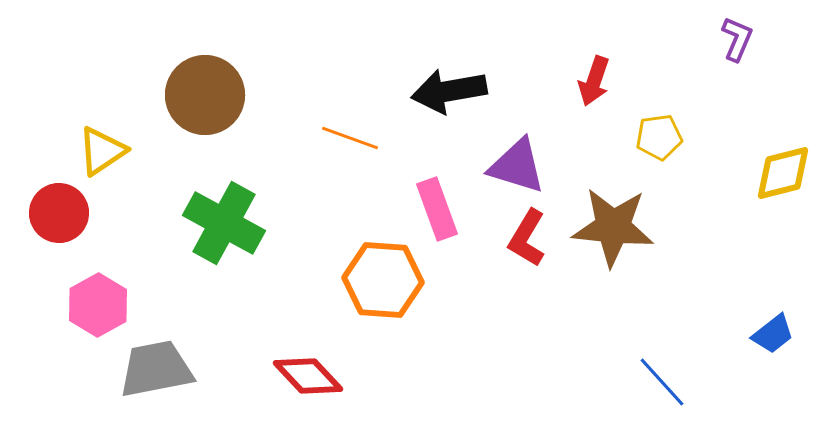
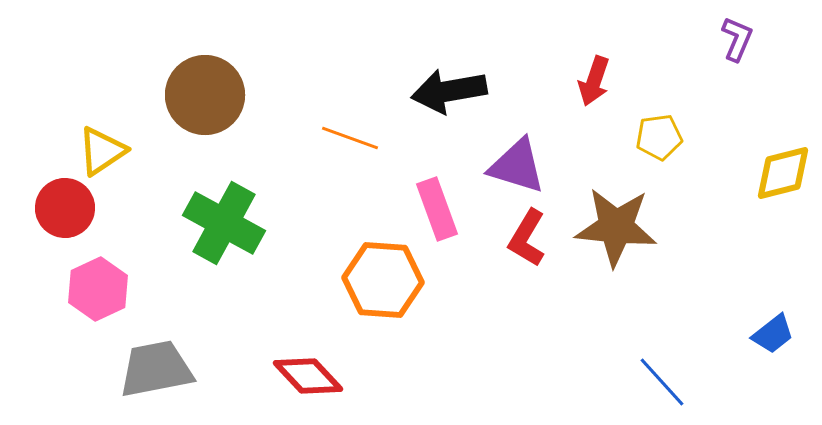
red circle: moved 6 px right, 5 px up
brown star: moved 3 px right
pink hexagon: moved 16 px up; rotated 4 degrees clockwise
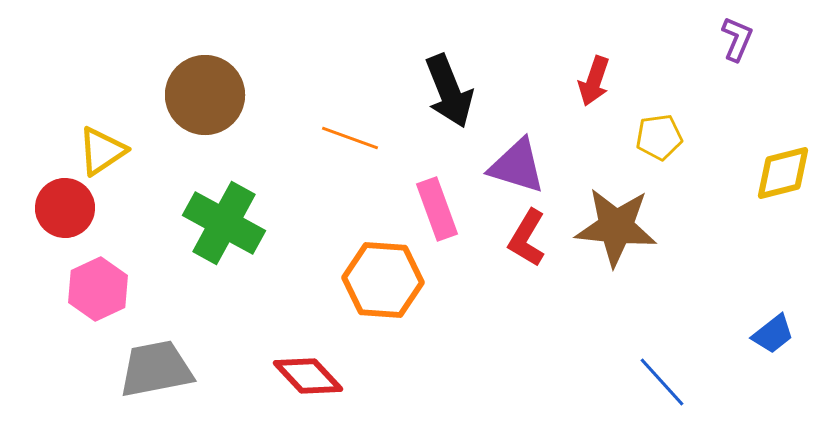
black arrow: rotated 102 degrees counterclockwise
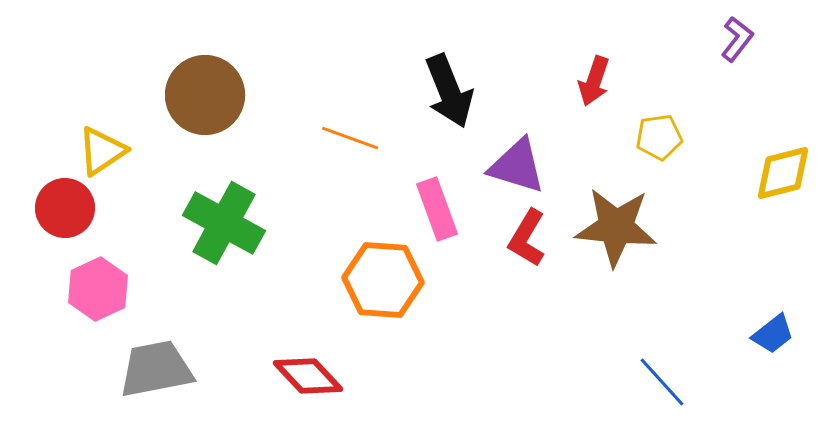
purple L-shape: rotated 15 degrees clockwise
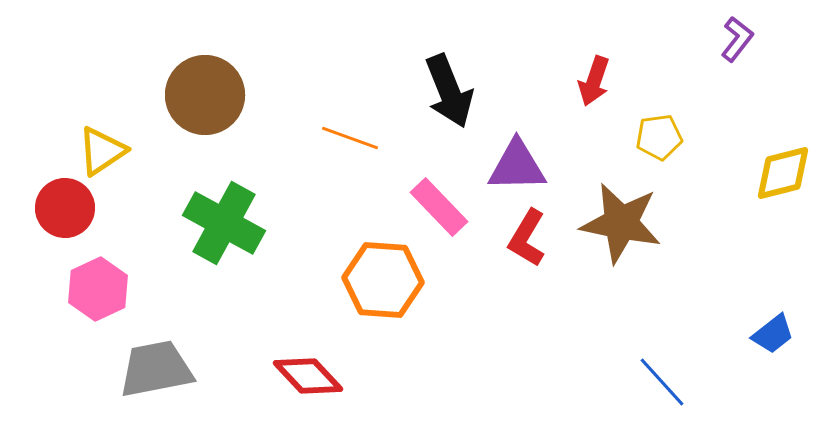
purple triangle: rotated 18 degrees counterclockwise
pink rectangle: moved 2 px right, 2 px up; rotated 24 degrees counterclockwise
brown star: moved 5 px right, 4 px up; rotated 6 degrees clockwise
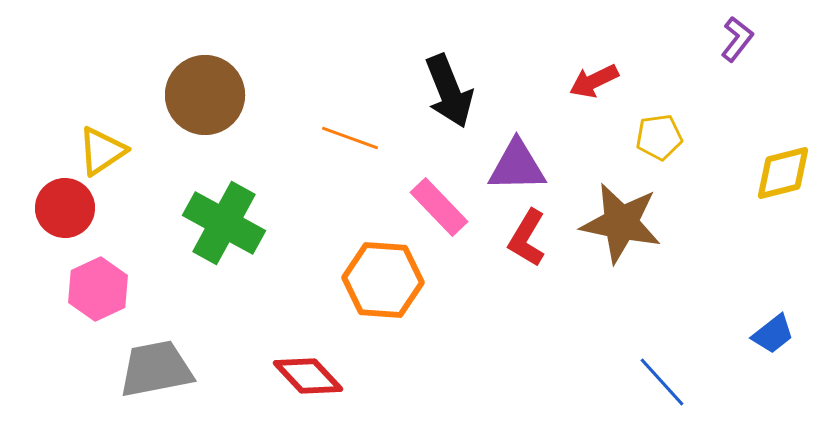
red arrow: rotated 45 degrees clockwise
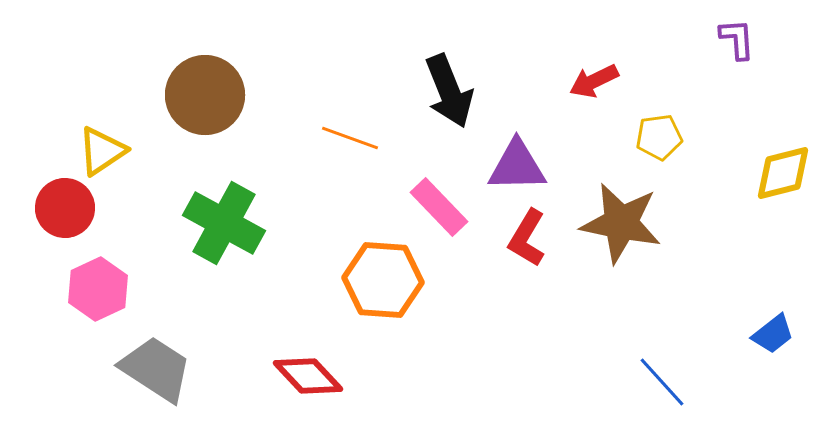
purple L-shape: rotated 42 degrees counterclockwise
gray trapezoid: rotated 44 degrees clockwise
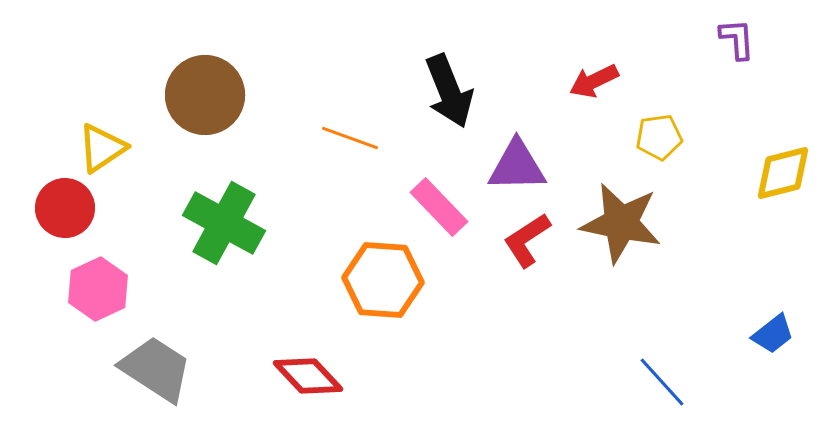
yellow triangle: moved 3 px up
red L-shape: moved 2 px down; rotated 26 degrees clockwise
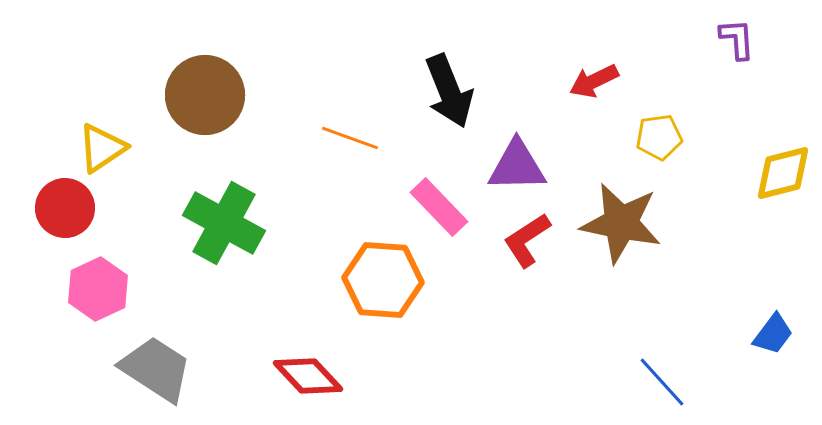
blue trapezoid: rotated 15 degrees counterclockwise
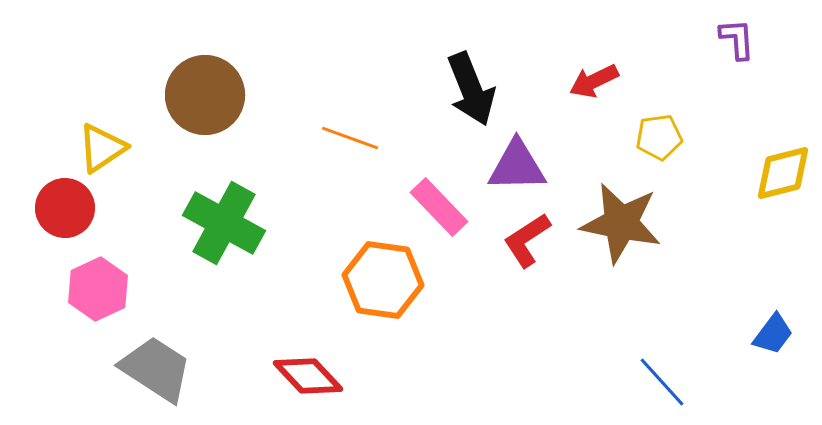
black arrow: moved 22 px right, 2 px up
orange hexagon: rotated 4 degrees clockwise
